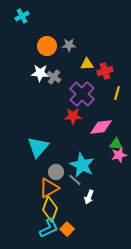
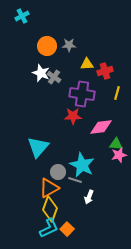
white star: moved 1 px right; rotated 18 degrees clockwise
purple cross: rotated 35 degrees counterclockwise
gray circle: moved 2 px right
gray line: rotated 24 degrees counterclockwise
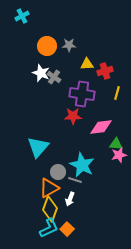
white arrow: moved 19 px left, 2 px down
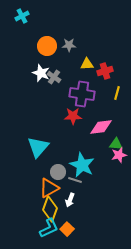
white arrow: moved 1 px down
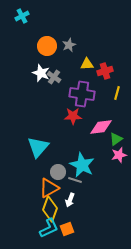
gray star: rotated 24 degrees counterclockwise
green triangle: moved 5 px up; rotated 40 degrees counterclockwise
orange square: rotated 24 degrees clockwise
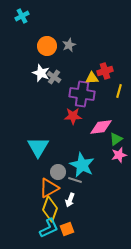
yellow triangle: moved 5 px right, 14 px down
yellow line: moved 2 px right, 2 px up
cyan triangle: rotated 10 degrees counterclockwise
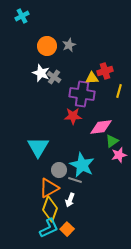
green triangle: moved 4 px left, 2 px down
gray circle: moved 1 px right, 2 px up
orange square: rotated 24 degrees counterclockwise
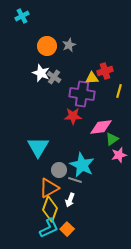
green triangle: moved 2 px up
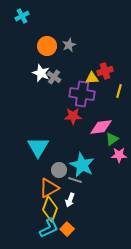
pink star: rotated 14 degrees clockwise
